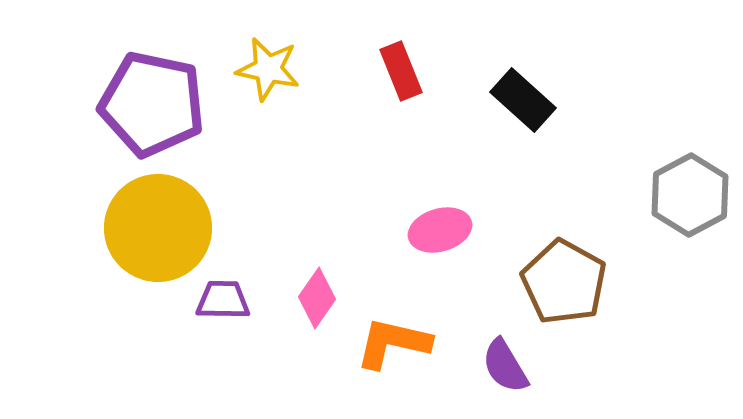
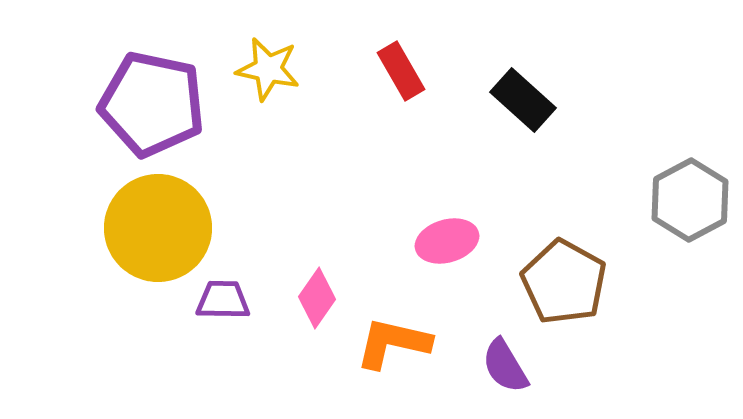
red rectangle: rotated 8 degrees counterclockwise
gray hexagon: moved 5 px down
pink ellipse: moved 7 px right, 11 px down
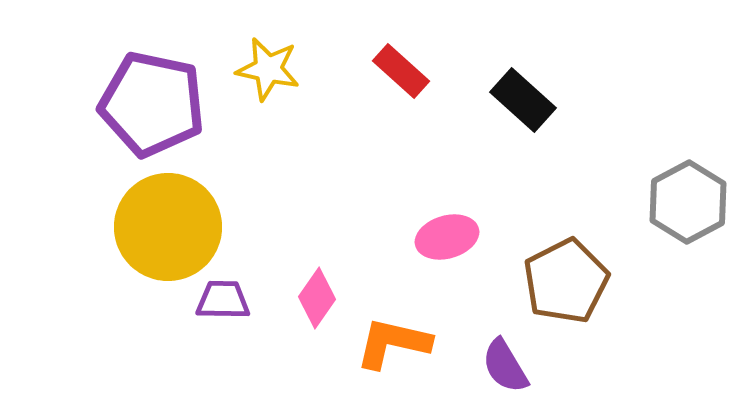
red rectangle: rotated 18 degrees counterclockwise
gray hexagon: moved 2 px left, 2 px down
yellow circle: moved 10 px right, 1 px up
pink ellipse: moved 4 px up
brown pentagon: moved 2 px right, 1 px up; rotated 16 degrees clockwise
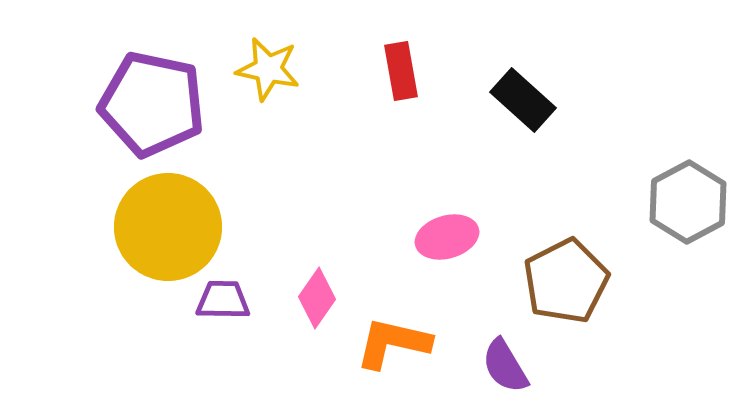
red rectangle: rotated 38 degrees clockwise
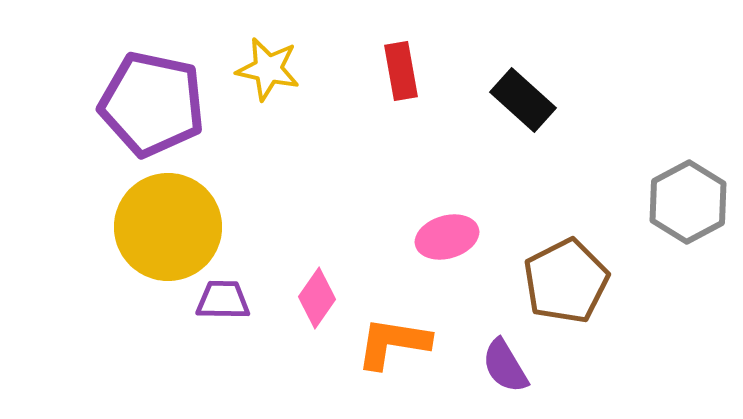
orange L-shape: rotated 4 degrees counterclockwise
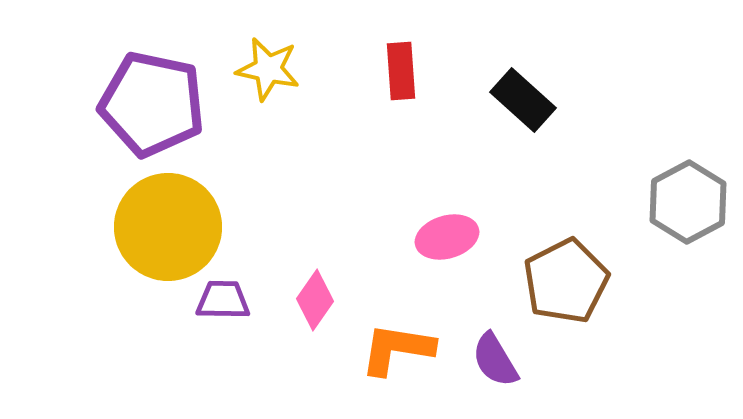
red rectangle: rotated 6 degrees clockwise
pink diamond: moved 2 px left, 2 px down
orange L-shape: moved 4 px right, 6 px down
purple semicircle: moved 10 px left, 6 px up
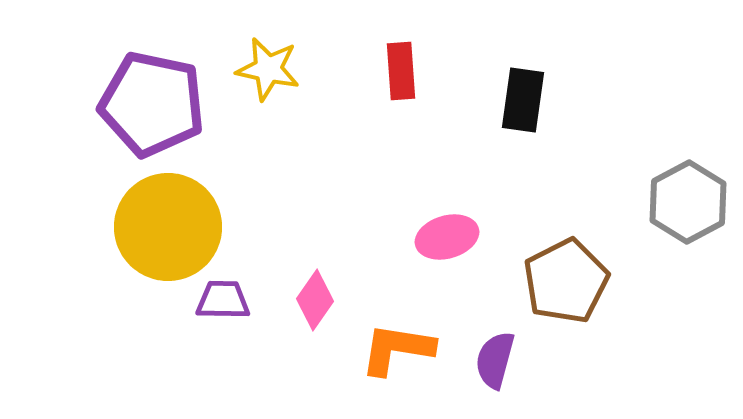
black rectangle: rotated 56 degrees clockwise
purple semicircle: rotated 46 degrees clockwise
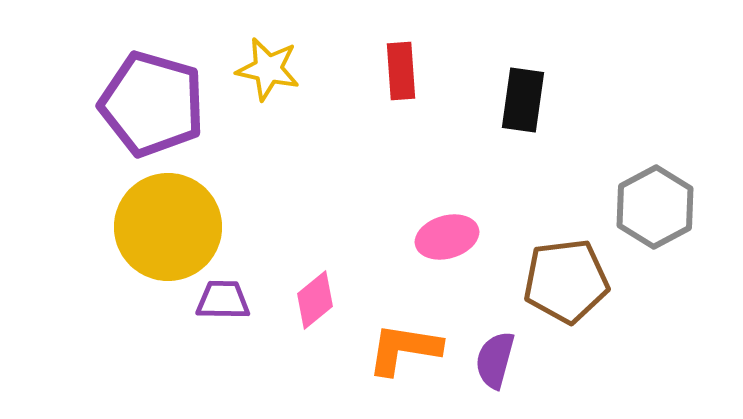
purple pentagon: rotated 4 degrees clockwise
gray hexagon: moved 33 px left, 5 px down
brown pentagon: rotated 20 degrees clockwise
pink diamond: rotated 16 degrees clockwise
orange L-shape: moved 7 px right
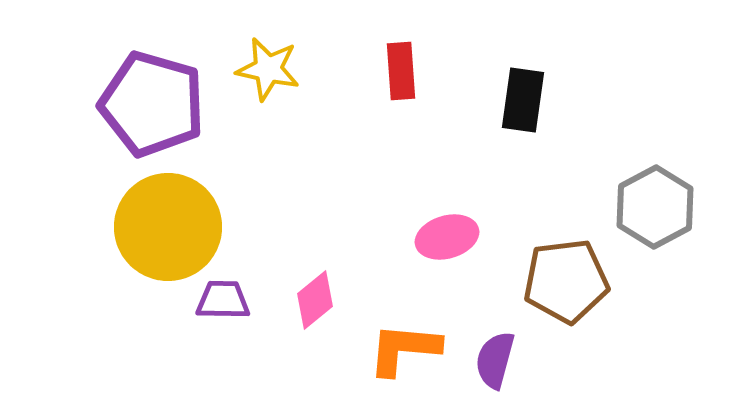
orange L-shape: rotated 4 degrees counterclockwise
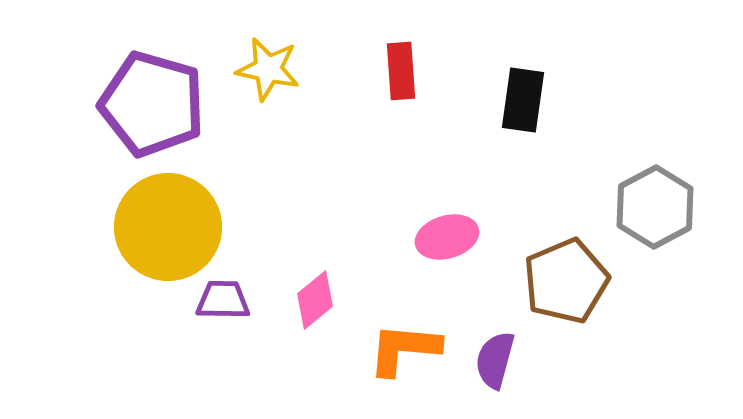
brown pentagon: rotated 16 degrees counterclockwise
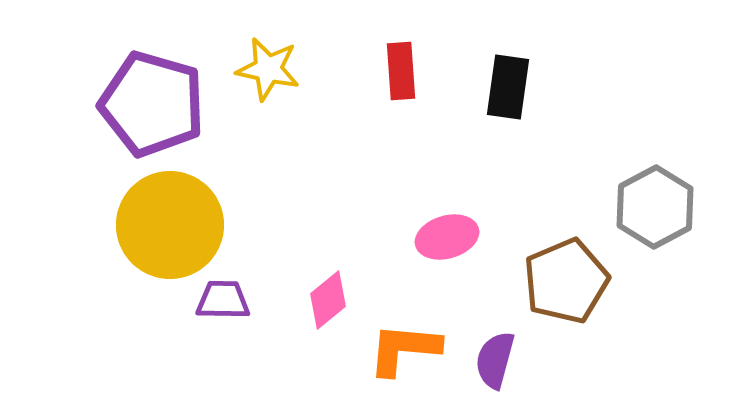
black rectangle: moved 15 px left, 13 px up
yellow circle: moved 2 px right, 2 px up
pink diamond: moved 13 px right
